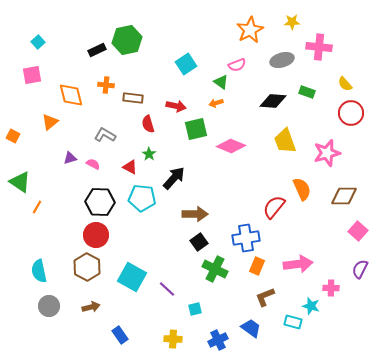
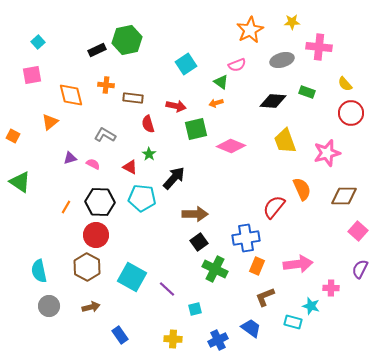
orange line at (37, 207): moved 29 px right
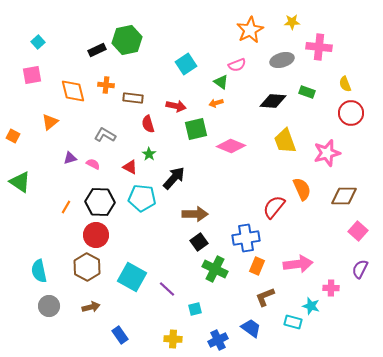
yellow semicircle at (345, 84): rotated 21 degrees clockwise
orange diamond at (71, 95): moved 2 px right, 4 px up
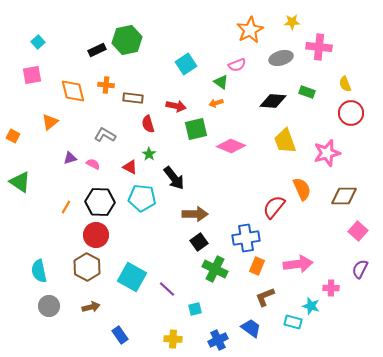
gray ellipse at (282, 60): moved 1 px left, 2 px up
black arrow at (174, 178): rotated 100 degrees clockwise
